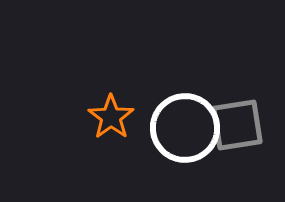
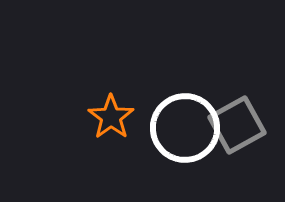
gray square: rotated 20 degrees counterclockwise
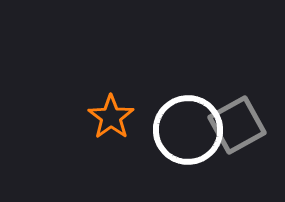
white circle: moved 3 px right, 2 px down
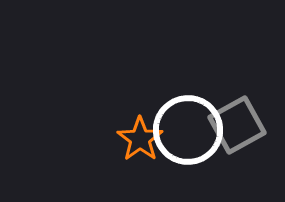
orange star: moved 29 px right, 22 px down
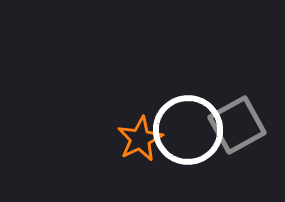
orange star: rotated 9 degrees clockwise
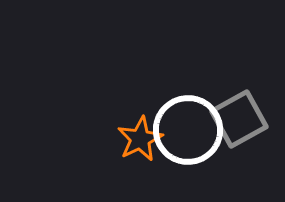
gray square: moved 2 px right, 6 px up
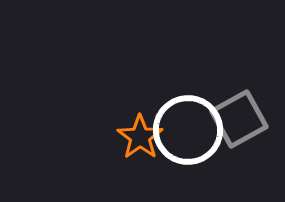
orange star: moved 2 px up; rotated 9 degrees counterclockwise
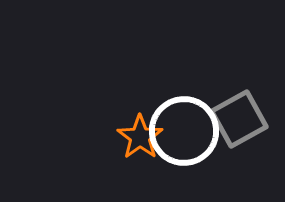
white circle: moved 4 px left, 1 px down
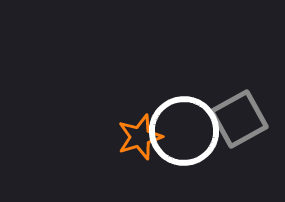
orange star: rotated 18 degrees clockwise
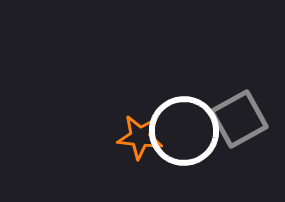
orange star: rotated 24 degrees clockwise
